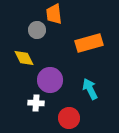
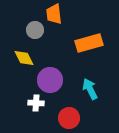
gray circle: moved 2 px left
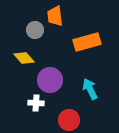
orange trapezoid: moved 1 px right, 2 px down
orange rectangle: moved 2 px left, 1 px up
yellow diamond: rotated 15 degrees counterclockwise
red circle: moved 2 px down
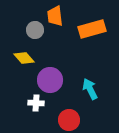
orange rectangle: moved 5 px right, 13 px up
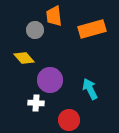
orange trapezoid: moved 1 px left
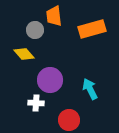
yellow diamond: moved 4 px up
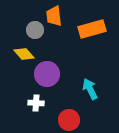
purple circle: moved 3 px left, 6 px up
